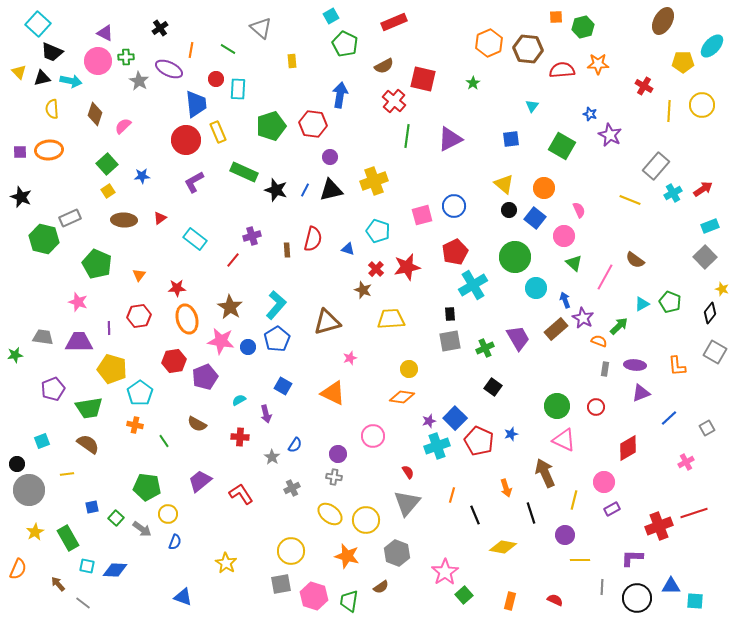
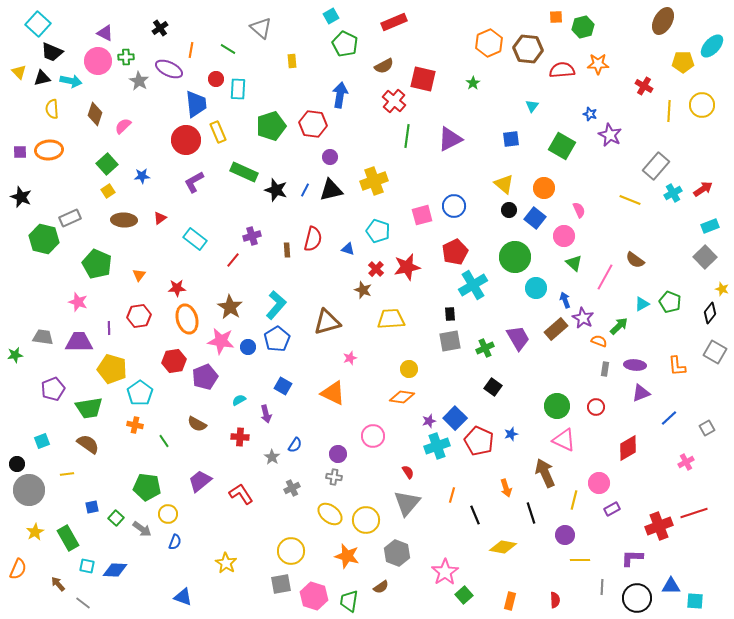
pink circle at (604, 482): moved 5 px left, 1 px down
red semicircle at (555, 600): rotated 63 degrees clockwise
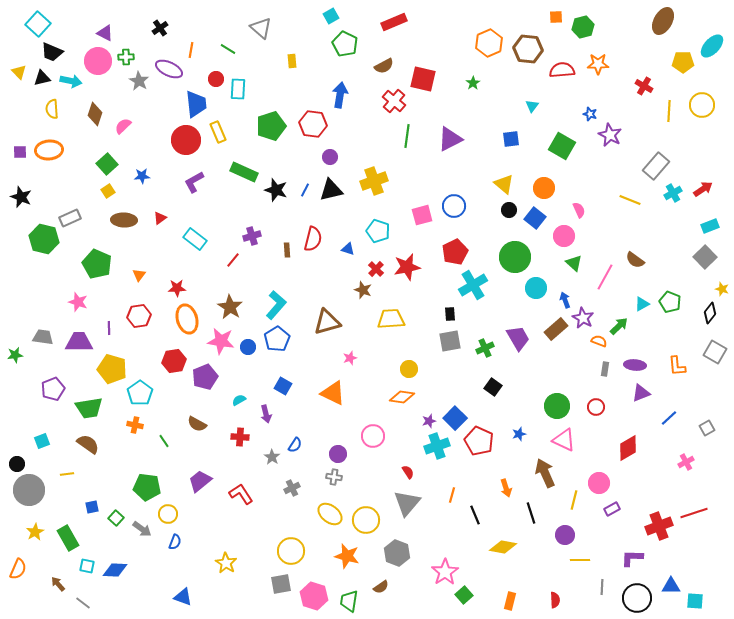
blue star at (511, 434): moved 8 px right
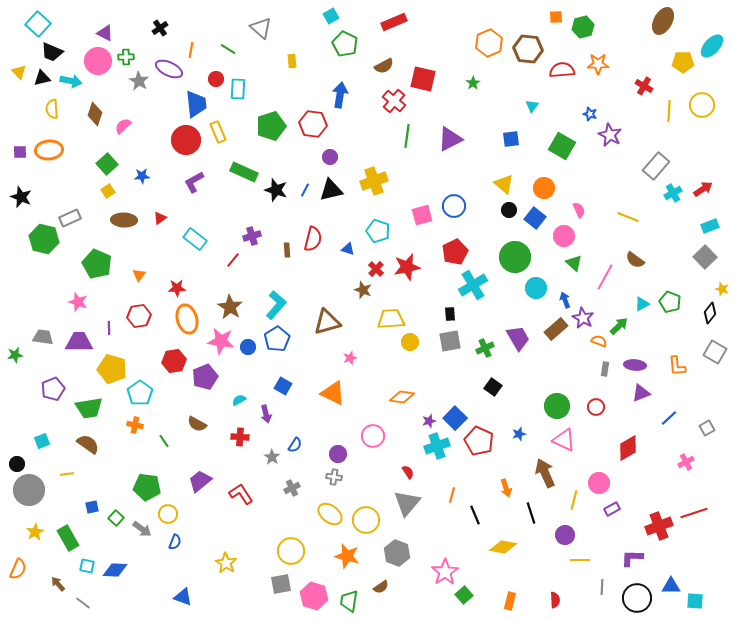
yellow line at (630, 200): moved 2 px left, 17 px down
yellow circle at (409, 369): moved 1 px right, 27 px up
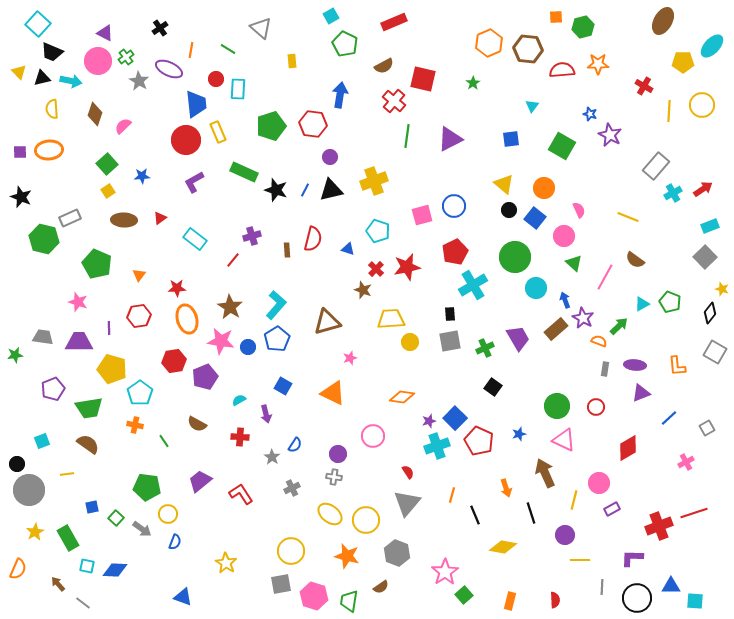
green cross at (126, 57): rotated 35 degrees counterclockwise
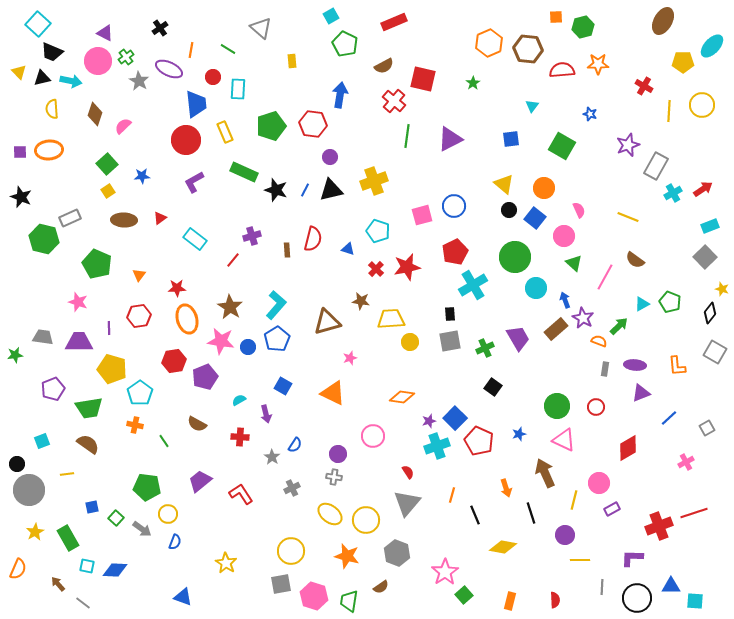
red circle at (216, 79): moved 3 px left, 2 px up
yellow rectangle at (218, 132): moved 7 px right
purple star at (610, 135): moved 18 px right, 10 px down; rotated 25 degrees clockwise
gray rectangle at (656, 166): rotated 12 degrees counterclockwise
brown star at (363, 290): moved 2 px left, 11 px down; rotated 12 degrees counterclockwise
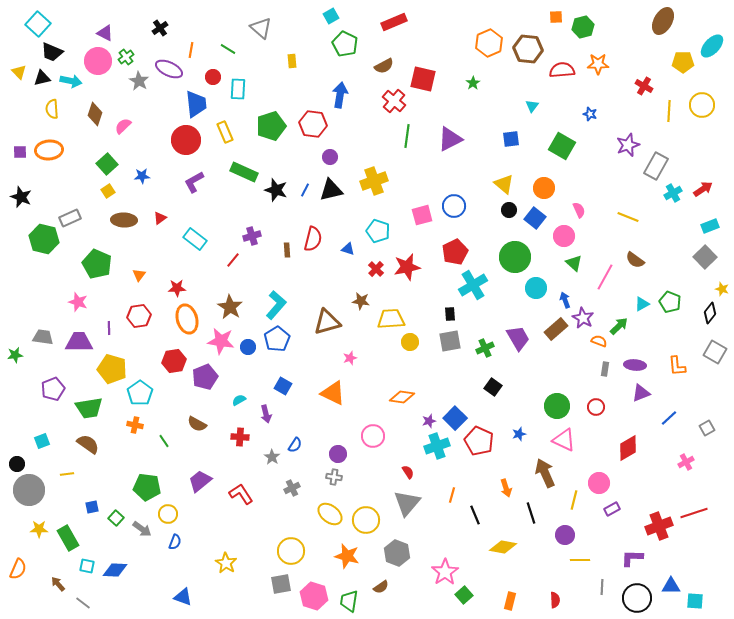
yellow star at (35, 532): moved 4 px right, 3 px up; rotated 30 degrees clockwise
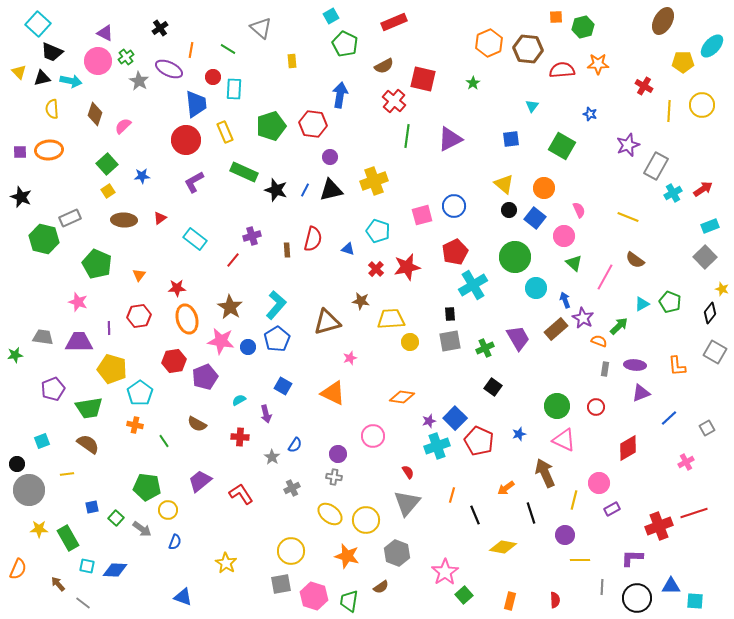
cyan rectangle at (238, 89): moved 4 px left
orange arrow at (506, 488): rotated 72 degrees clockwise
yellow circle at (168, 514): moved 4 px up
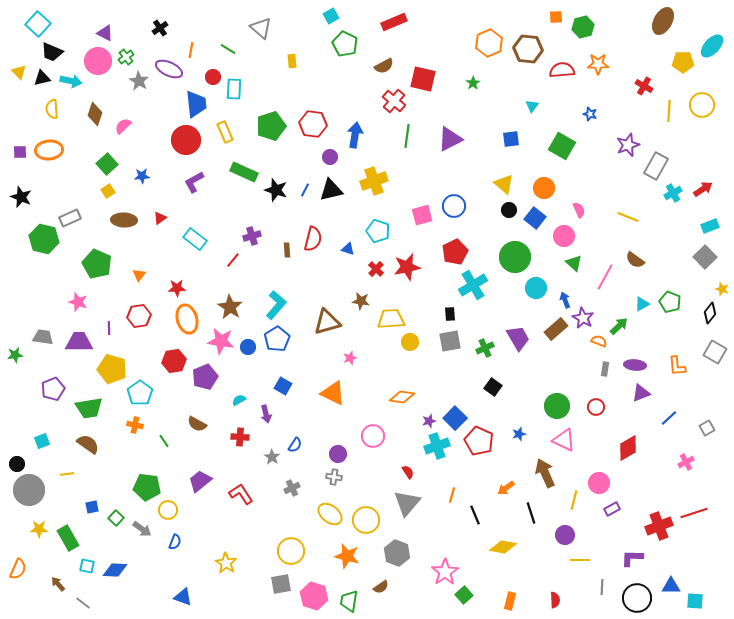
blue arrow at (340, 95): moved 15 px right, 40 px down
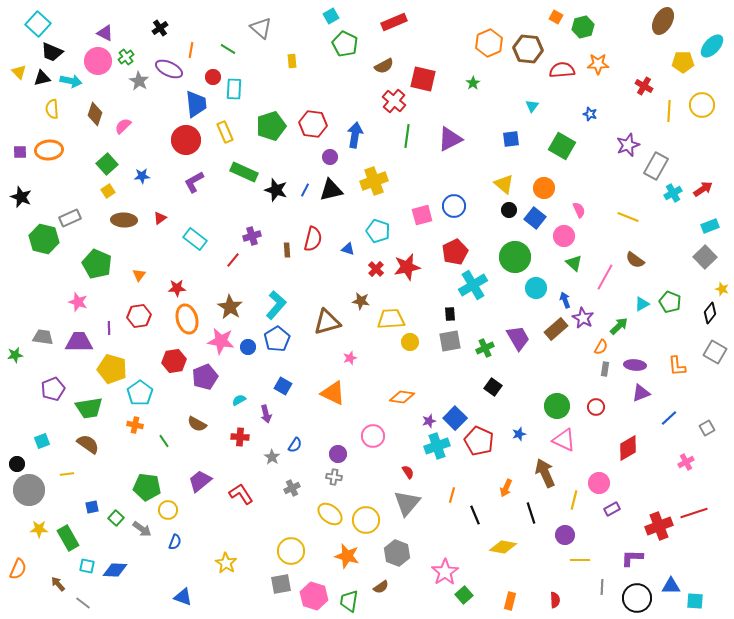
orange square at (556, 17): rotated 32 degrees clockwise
orange semicircle at (599, 341): moved 2 px right, 6 px down; rotated 98 degrees clockwise
orange arrow at (506, 488): rotated 30 degrees counterclockwise
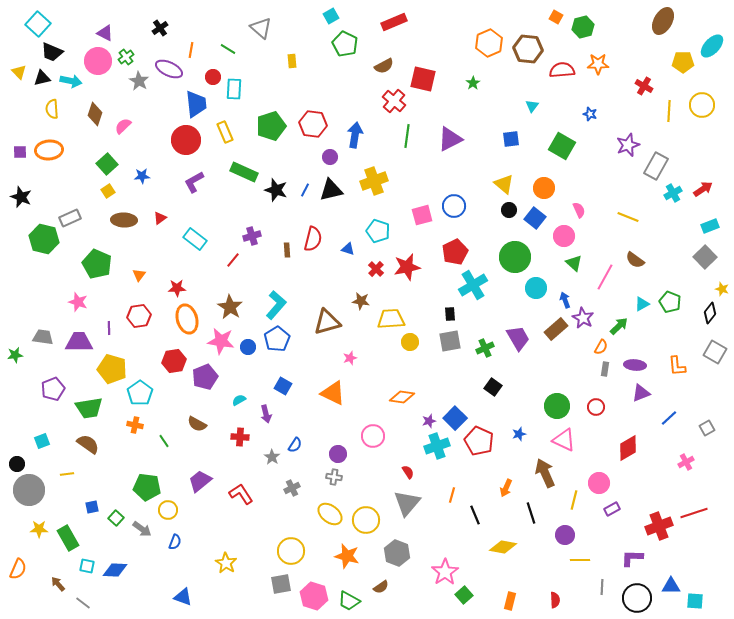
green trapezoid at (349, 601): rotated 70 degrees counterclockwise
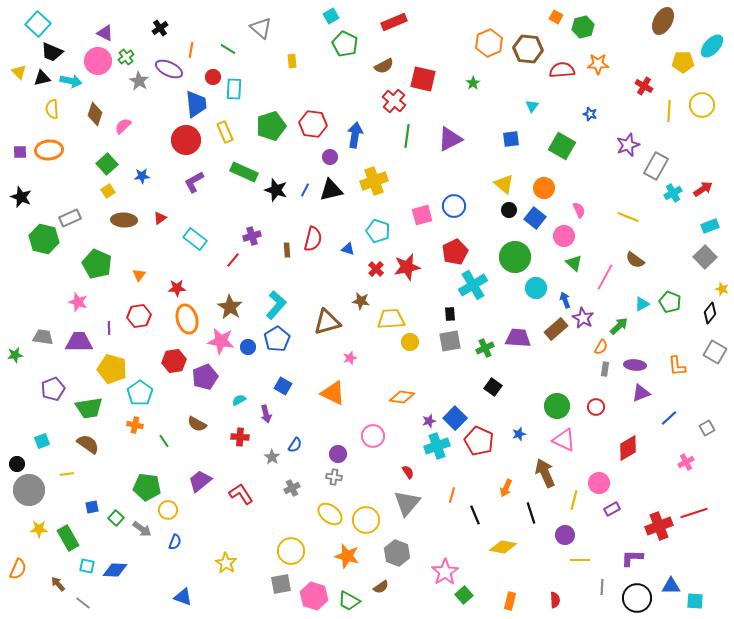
purple trapezoid at (518, 338): rotated 56 degrees counterclockwise
